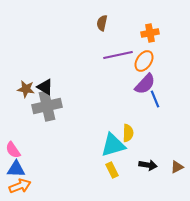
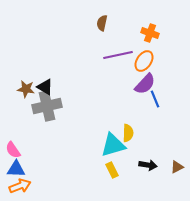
orange cross: rotated 30 degrees clockwise
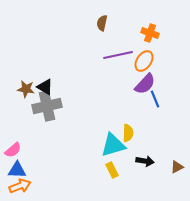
pink semicircle: rotated 96 degrees counterclockwise
black arrow: moved 3 px left, 4 px up
blue triangle: moved 1 px right, 1 px down
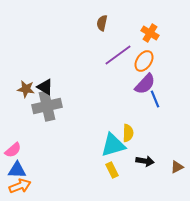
orange cross: rotated 12 degrees clockwise
purple line: rotated 24 degrees counterclockwise
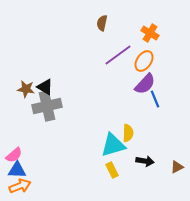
pink semicircle: moved 1 px right, 5 px down
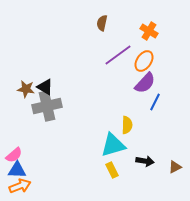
orange cross: moved 1 px left, 2 px up
purple semicircle: moved 1 px up
blue line: moved 3 px down; rotated 48 degrees clockwise
yellow semicircle: moved 1 px left, 8 px up
brown triangle: moved 2 px left
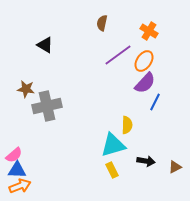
black triangle: moved 42 px up
black arrow: moved 1 px right
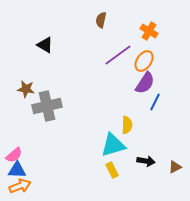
brown semicircle: moved 1 px left, 3 px up
purple semicircle: rotated 10 degrees counterclockwise
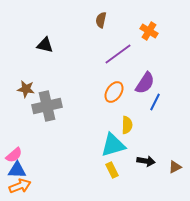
black triangle: rotated 18 degrees counterclockwise
purple line: moved 1 px up
orange ellipse: moved 30 px left, 31 px down
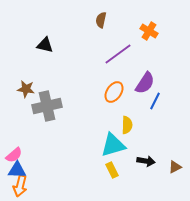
blue line: moved 1 px up
orange arrow: rotated 125 degrees clockwise
